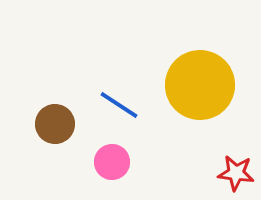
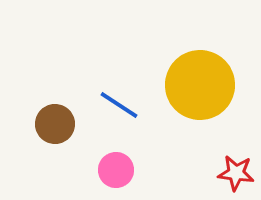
pink circle: moved 4 px right, 8 px down
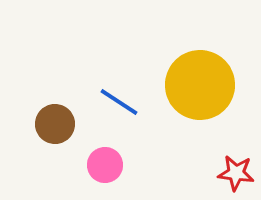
blue line: moved 3 px up
pink circle: moved 11 px left, 5 px up
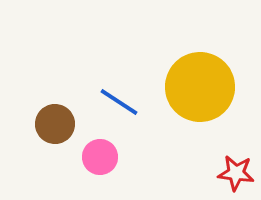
yellow circle: moved 2 px down
pink circle: moved 5 px left, 8 px up
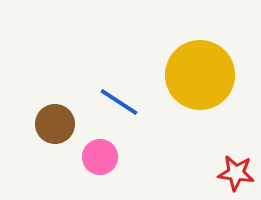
yellow circle: moved 12 px up
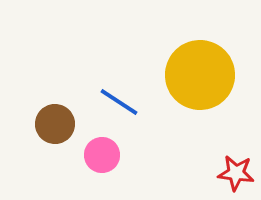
pink circle: moved 2 px right, 2 px up
